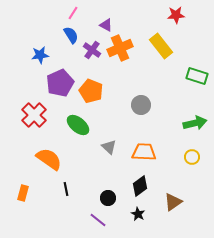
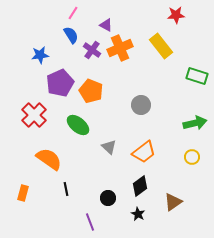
orange trapezoid: rotated 140 degrees clockwise
purple line: moved 8 px left, 2 px down; rotated 30 degrees clockwise
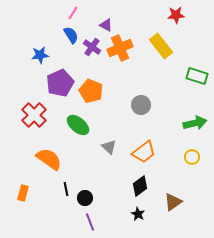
purple cross: moved 3 px up
black circle: moved 23 px left
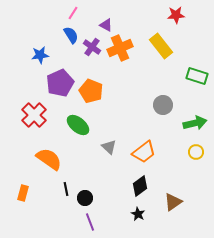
gray circle: moved 22 px right
yellow circle: moved 4 px right, 5 px up
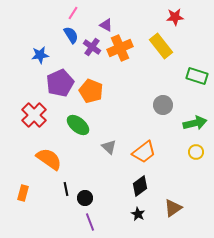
red star: moved 1 px left, 2 px down
brown triangle: moved 6 px down
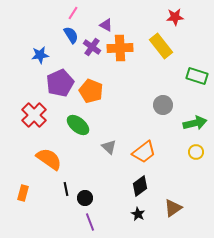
orange cross: rotated 20 degrees clockwise
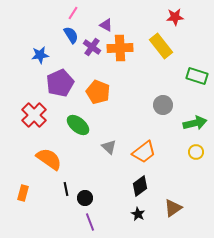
orange pentagon: moved 7 px right, 1 px down
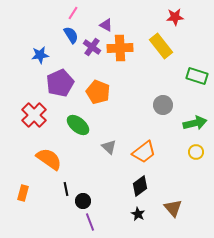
black circle: moved 2 px left, 3 px down
brown triangle: rotated 36 degrees counterclockwise
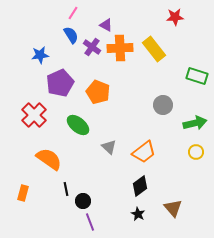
yellow rectangle: moved 7 px left, 3 px down
